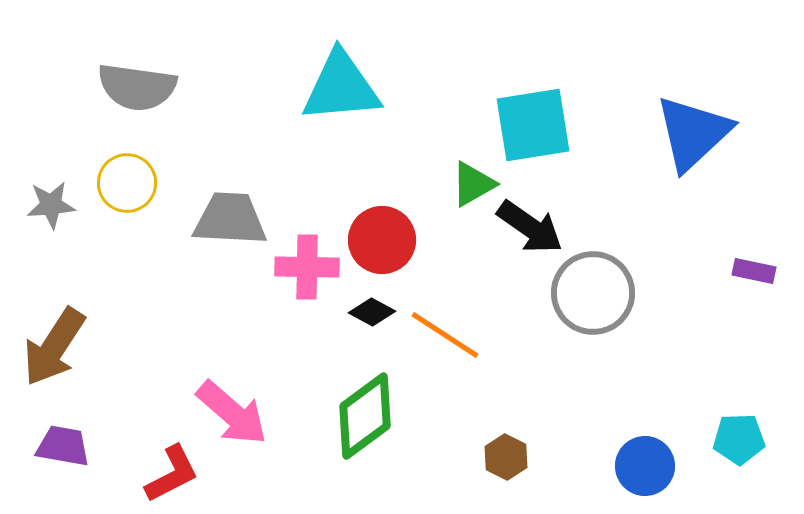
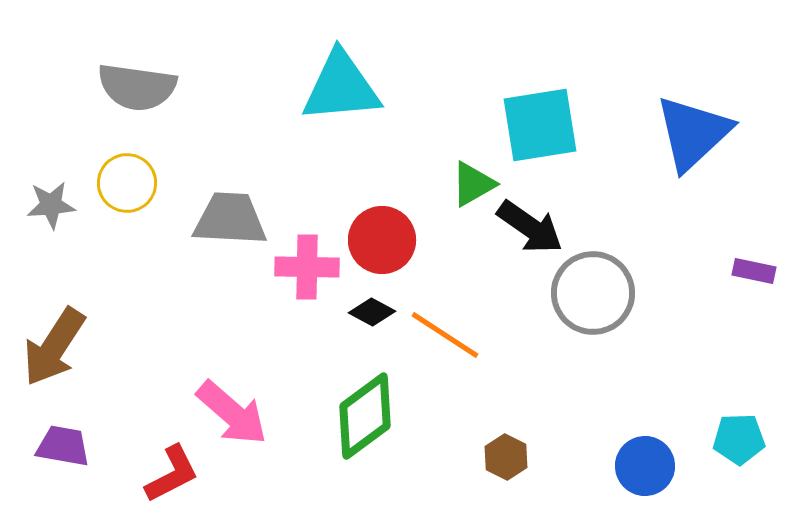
cyan square: moved 7 px right
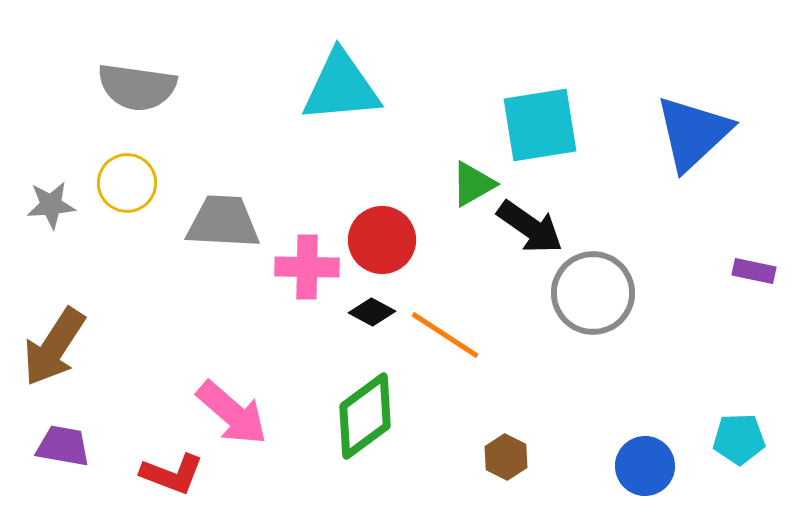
gray trapezoid: moved 7 px left, 3 px down
red L-shape: rotated 48 degrees clockwise
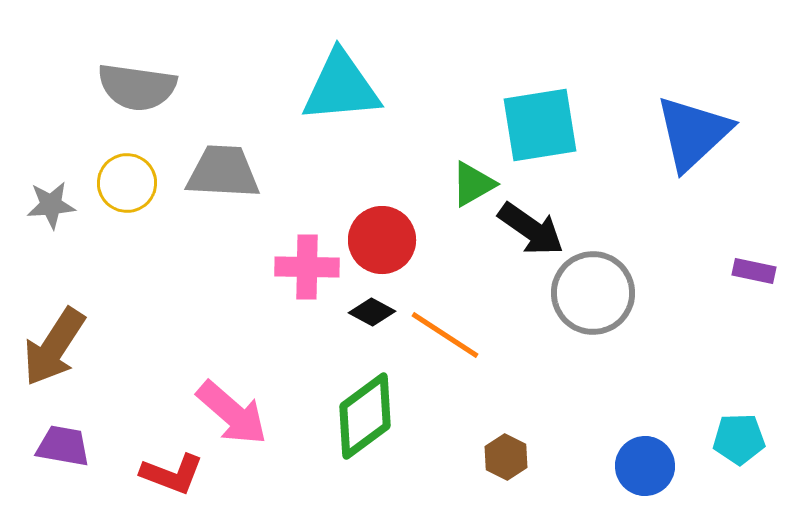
gray trapezoid: moved 50 px up
black arrow: moved 1 px right, 2 px down
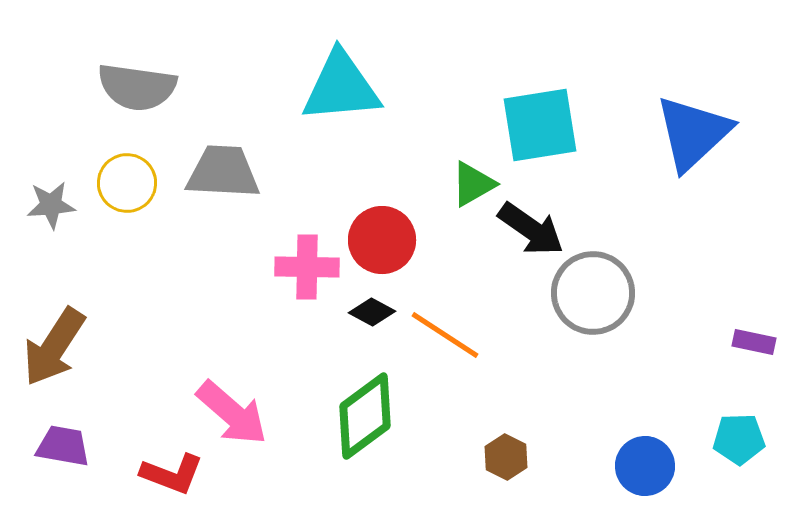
purple rectangle: moved 71 px down
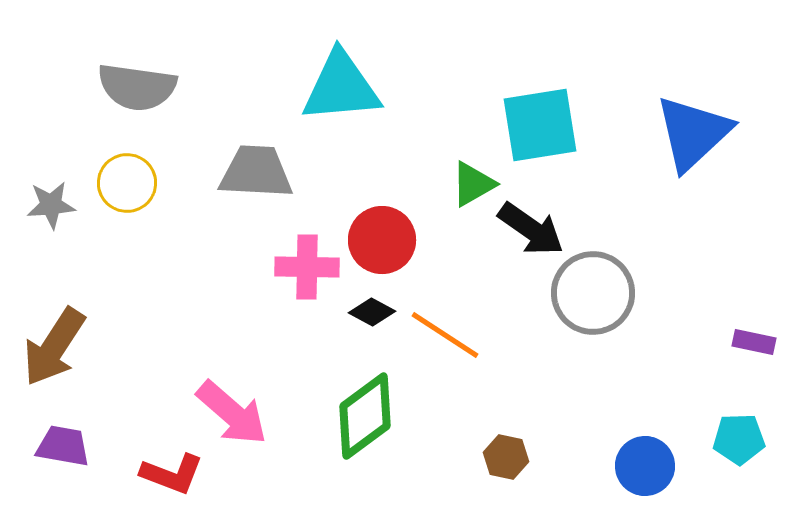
gray trapezoid: moved 33 px right
brown hexagon: rotated 15 degrees counterclockwise
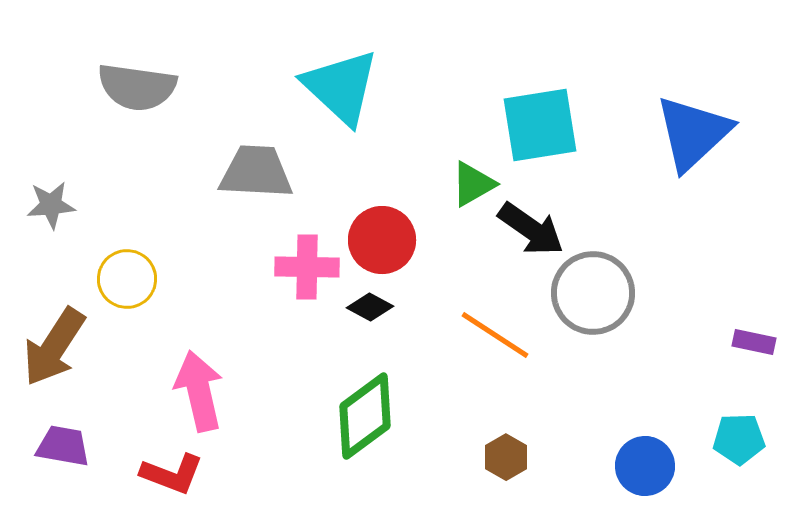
cyan triangle: rotated 48 degrees clockwise
yellow circle: moved 96 px down
black diamond: moved 2 px left, 5 px up
orange line: moved 50 px right
pink arrow: moved 33 px left, 22 px up; rotated 144 degrees counterclockwise
brown hexagon: rotated 18 degrees clockwise
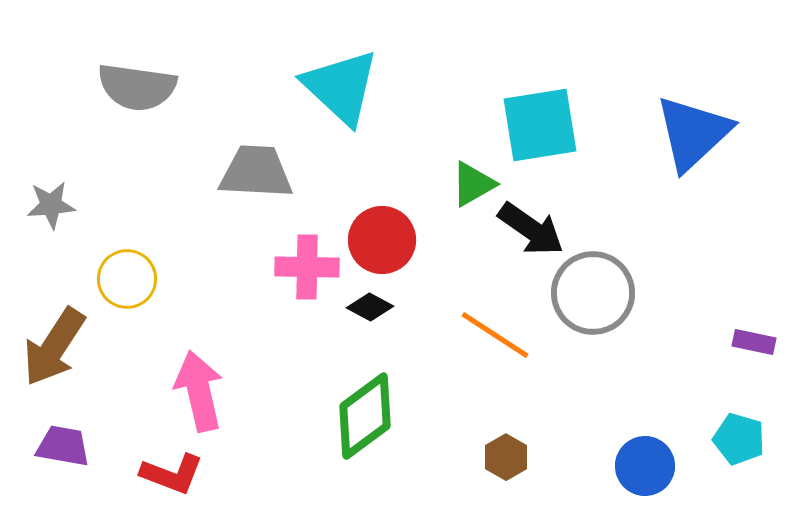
cyan pentagon: rotated 18 degrees clockwise
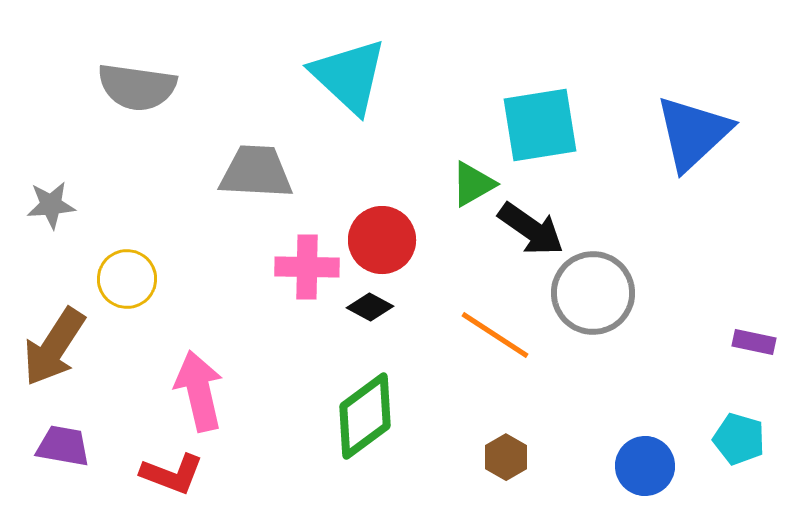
cyan triangle: moved 8 px right, 11 px up
